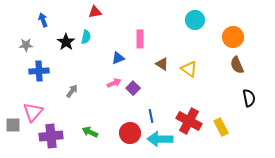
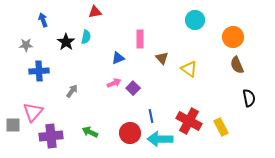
brown triangle: moved 6 px up; rotated 16 degrees clockwise
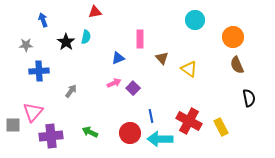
gray arrow: moved 1 px left
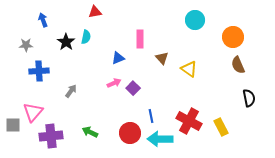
brown semicircle: moved 1 px right
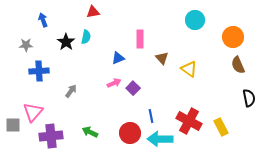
red triangle: moved 2 px left
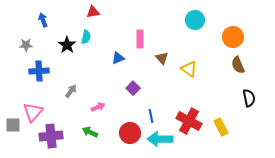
black star: moved 1 px right, 3 px down
pink arrow: moved 16 px left, 24 px down
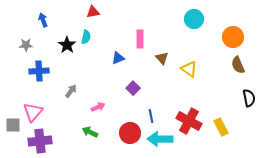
cyan circle: moved 1 px left, 1 px up
purple cross: moved 11 px left, 5 px down
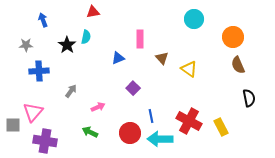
purple cross: moved 5 px right; rotated 15 degrees clockwise
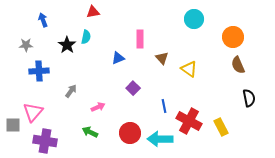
blue line: moved 13 px right, 10 px up
